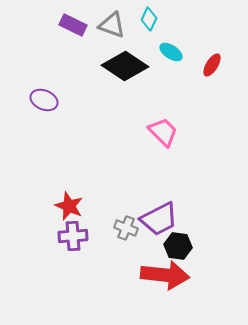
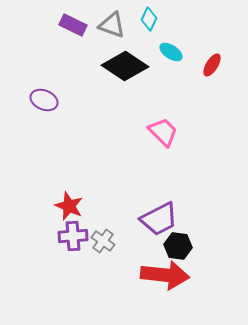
gray cross: moved 23 px left, 13 px down; rotated 15 degrees clockwise
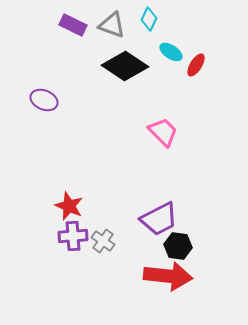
red ellipse: moved 16 px left
red arrow: moved 3 px right, 1 px down
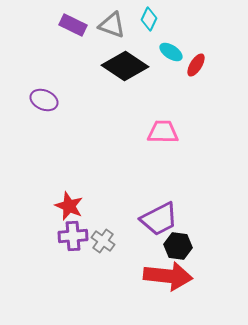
pink trapezoid: rotated 44 degrees counterclockwise
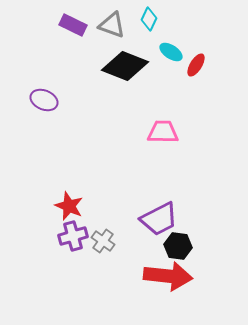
black diamond: rotated 12 degrees counterclockwise
purple cross: rotated 12 degrees counterclockwise
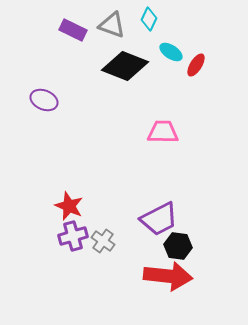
purple rectangle: moved 5 px down
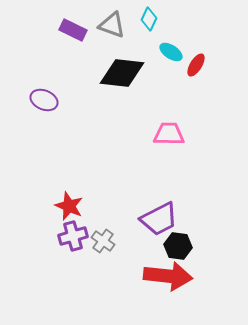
black diamond: moved 3 px left, 7 px down; rotated 15 degrees counterclockwise
pink trapezoid: moved 6 px right, 2 px down
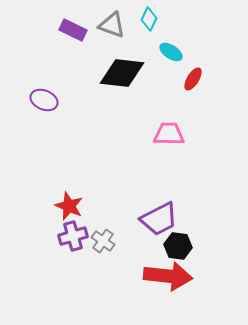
red ellipse: moved 3 px left, 14 px down
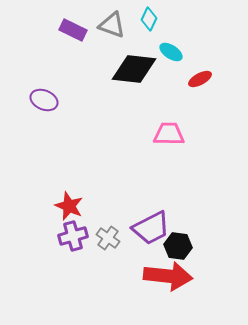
black diamond: moved 12 px right, 4 px up
red ellipse: moved 7 px right; rotated 30 degrees clockwise
purple trapezoid: moved 8 px left, 9 px down
gray cross: moved 5 px right, 3 px up
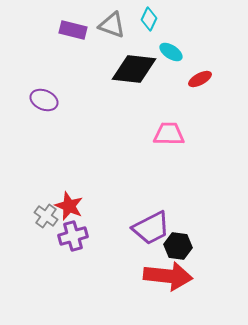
purple rectangle: rotated 12 degrees counterclockwise
gray cross: moved 62 px left, 22 px up
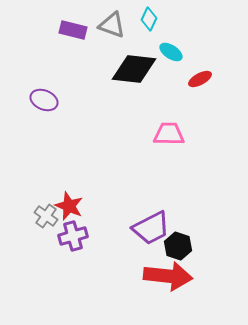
black hexagon: rotated 12 degrees clockwise
